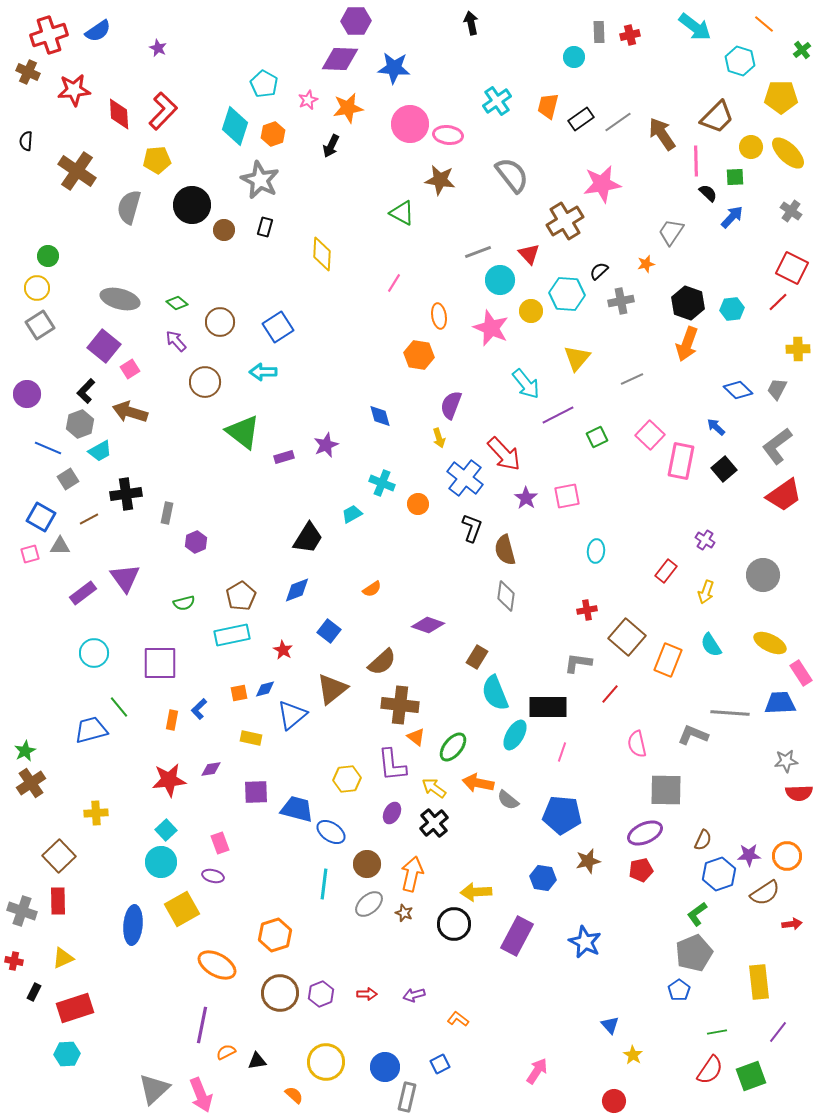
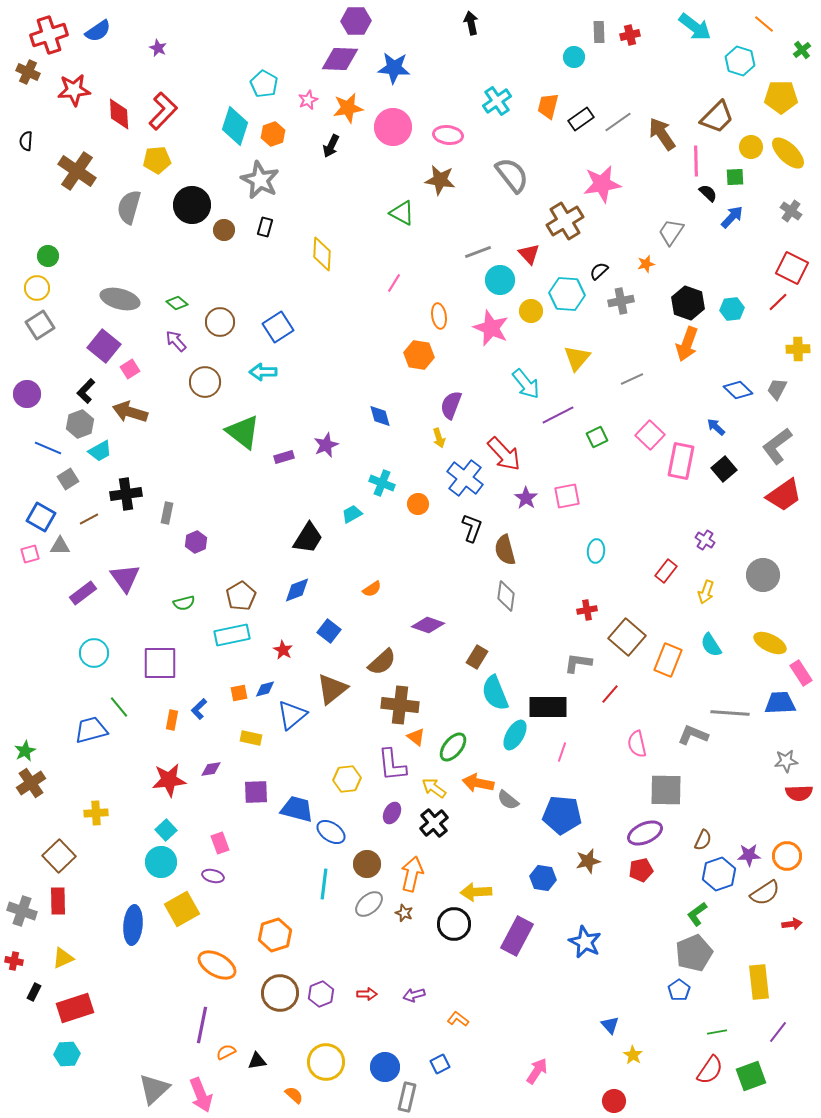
pink circle at (410, 124): moved 17 px left, 3 px down
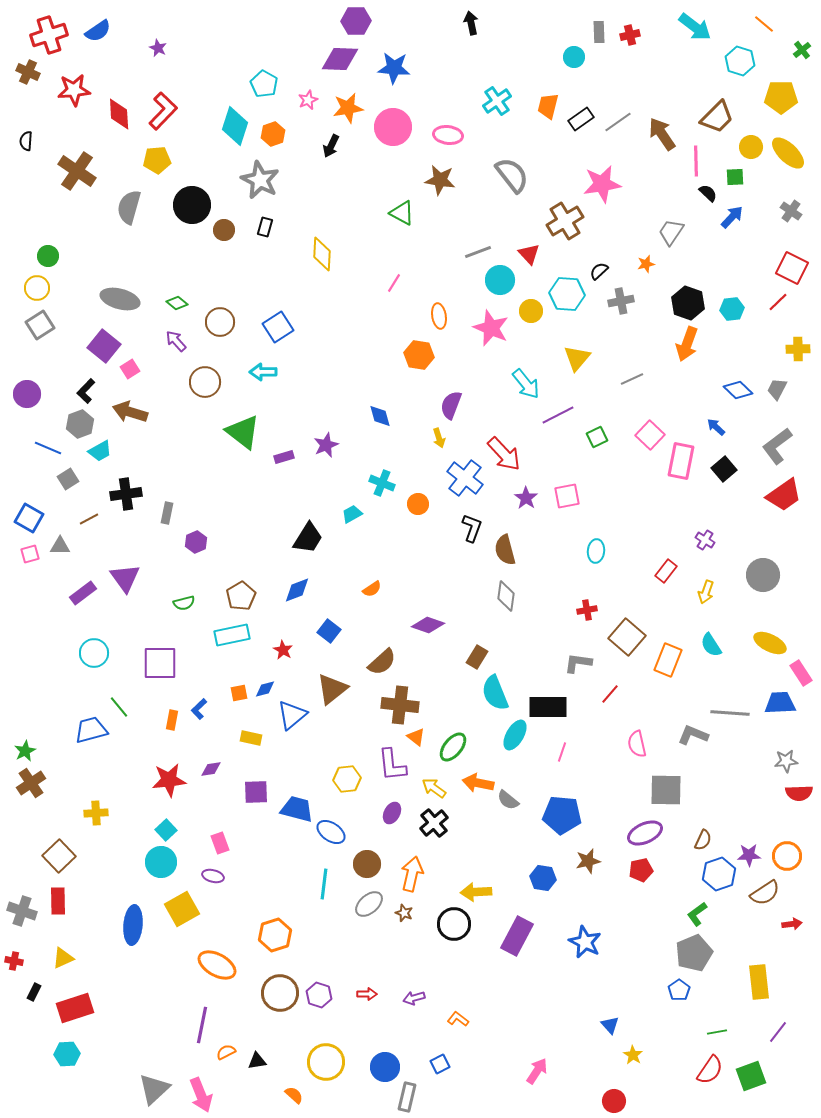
blue square at (41, 517): moved 12 px left, 1 px down
purple hexagon at (321, 994): moved 2 px left, 1 px down; rotated 20 degrees counterclockwise
purple arrow at (414, 995): moved 3 px down
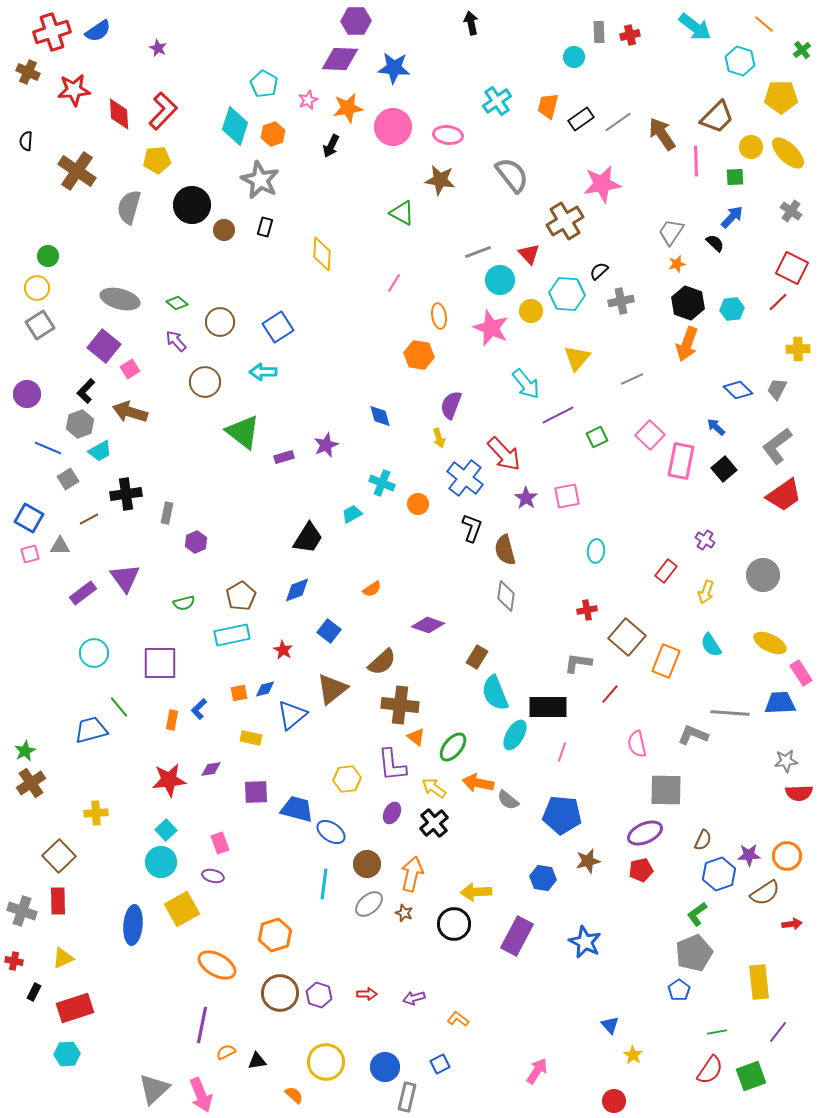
red cross at (49, 35): moved 3 px right, 3 px up
black semicircle at (708, 193): moved 7 px right, 50 px down
orange star at (646, 264): moved 31 px right
orange rectangle at (668, 660): moved 2 px left, 1 px down
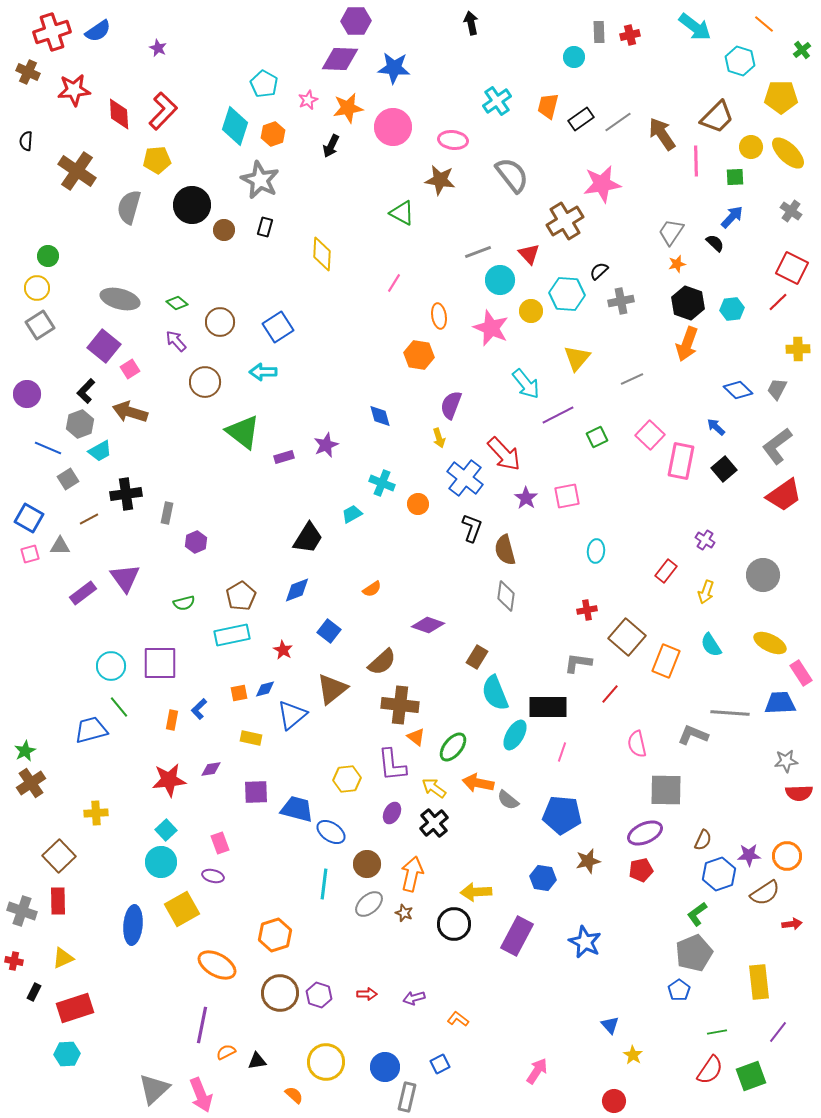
pink ellipse at (448, 135): moved 5 px right, 5 px down
cyan circle at (94, 653): moved 17 px right, 13 px down
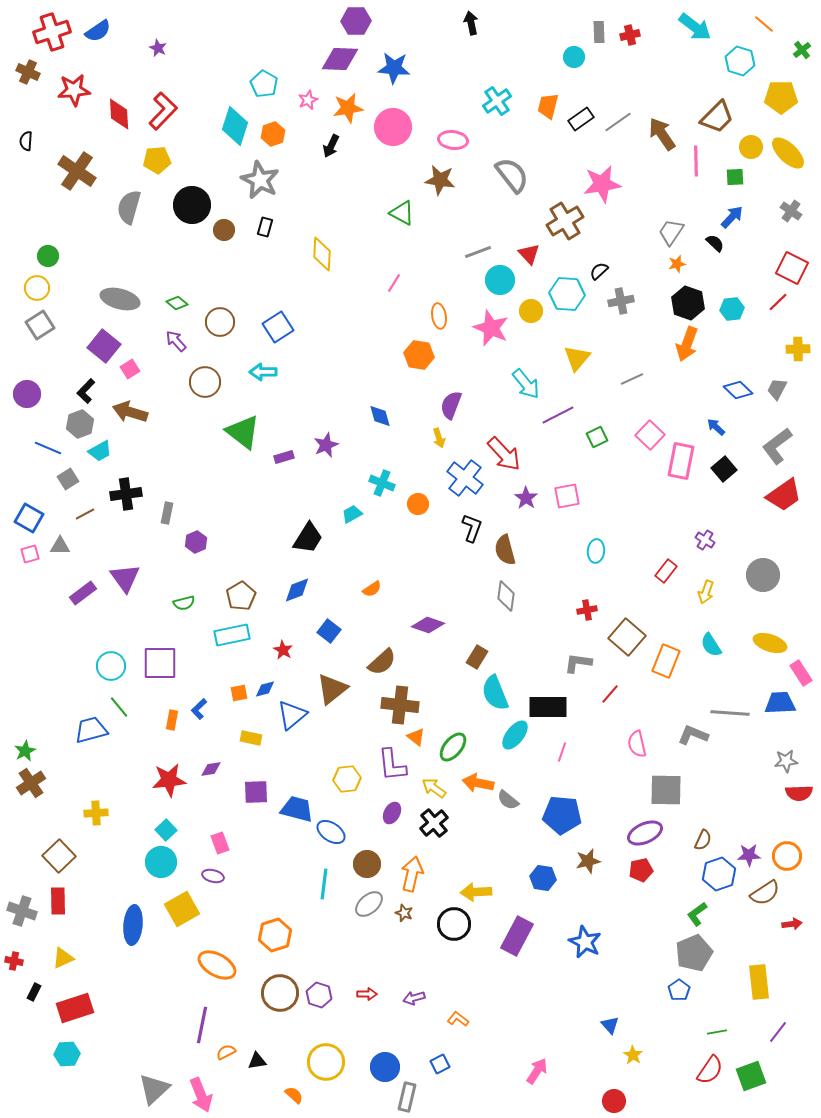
brown line at (89, 519): moved 4 px left, 5 px up
yellow ellipse at (770, 643): rotated 8 degrees counterclockwise
cyan ellipse at (515, 735): rotated 8 degrees clockwise
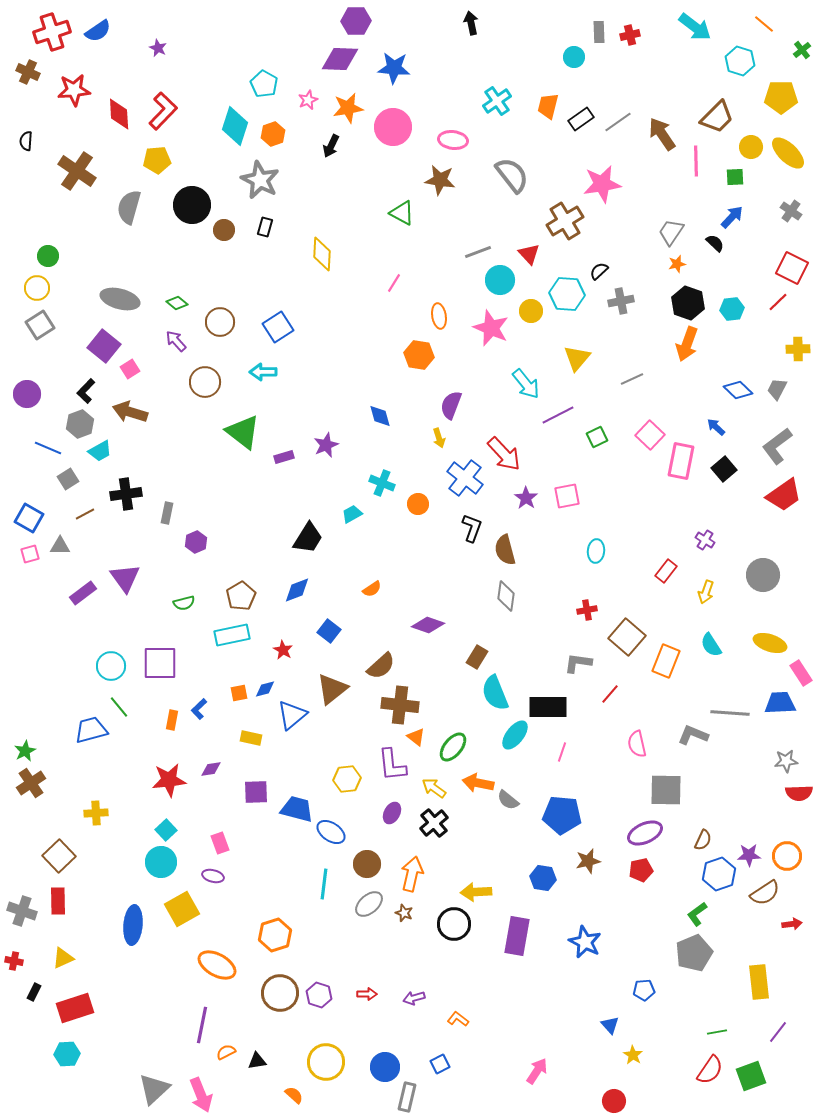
brown semicircle at (382, 662): moved 1 px left, 4 px down
purple rectangle at (517, 936): rotated 18 degrees counterclockwise
blue pentagon at (679, 990): moved 35 px left; rotated 30 degrees clockwise
